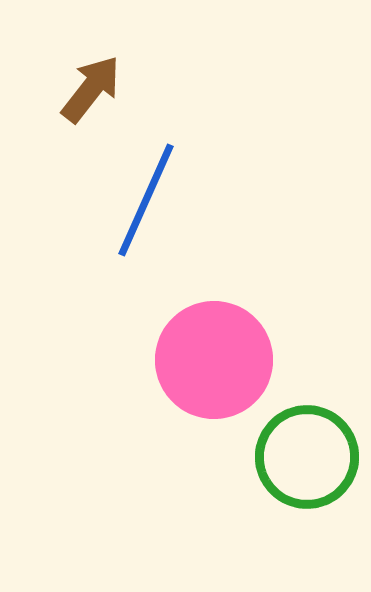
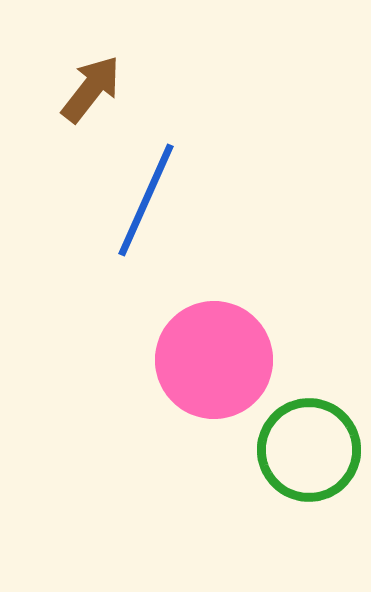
green circle: moved 2 px right, 7 px up
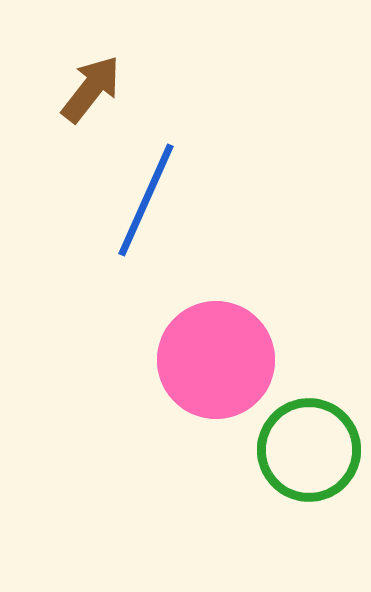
pink circle: moved 2 px right
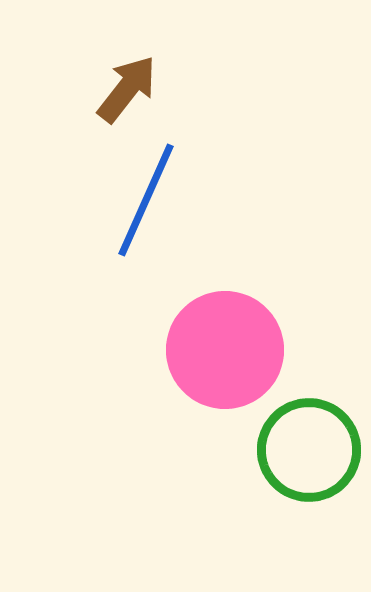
brown arrow: moved 36 px right
pink circle: moved 9 px right, 10 px up
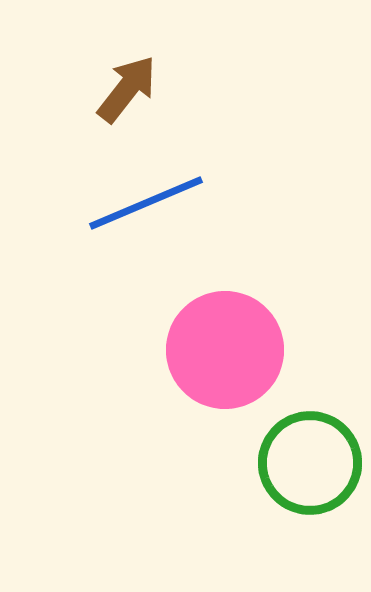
blue line: moved 3 px down; rotated 43 degrees clockwise
green circle: moved 1 px right, 13 px down
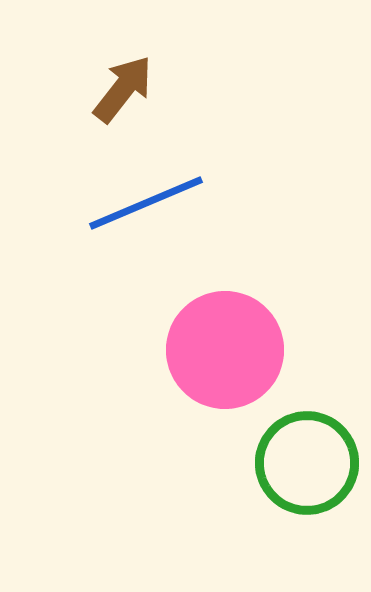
brown arrow: moved 4 px left
green circle: moved 3 px left
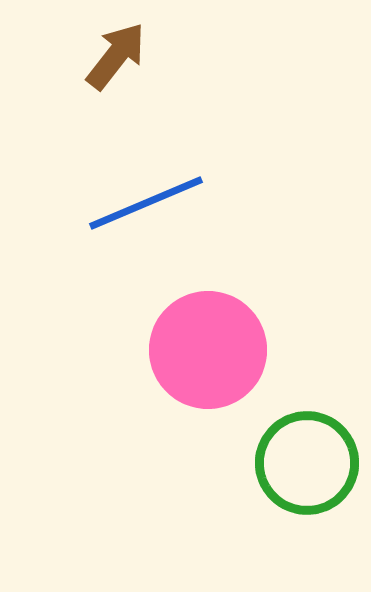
brown arrow: moved 7 px left, 33 px up
pink circle: moved 17 px left
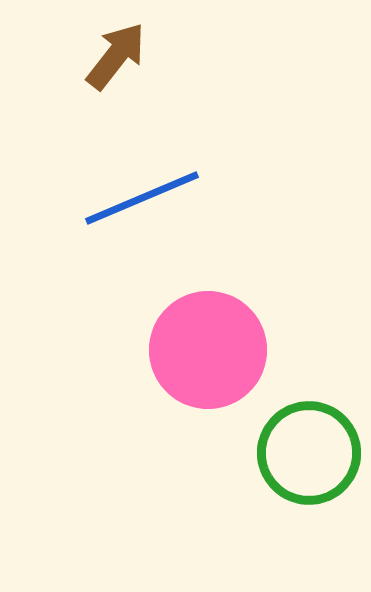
blue line: moved 4 px left, 5 px up
green circle: moved 2 px right, 10 px up
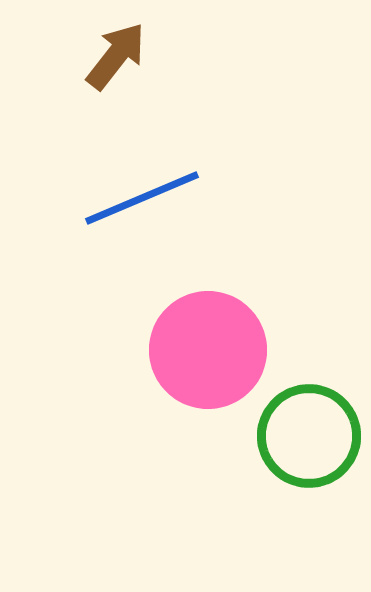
green circle: moved 17 px up
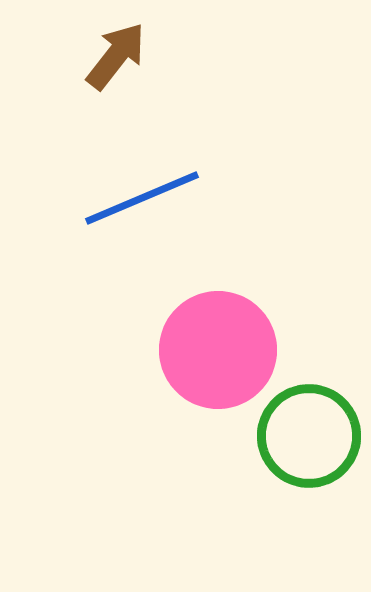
pink circle: moved 10 px right
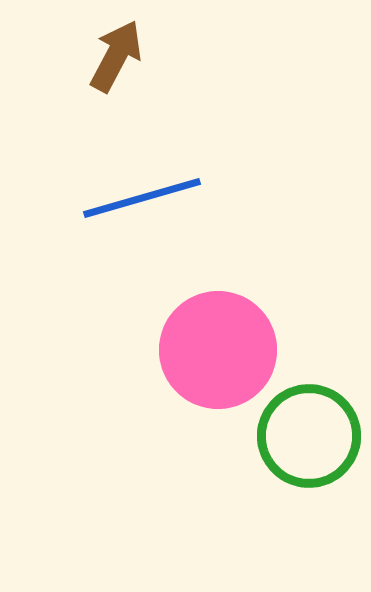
brown arrow: rotated 10 degrees counterclockwise
blue line: rotated 7 degrees clockwise
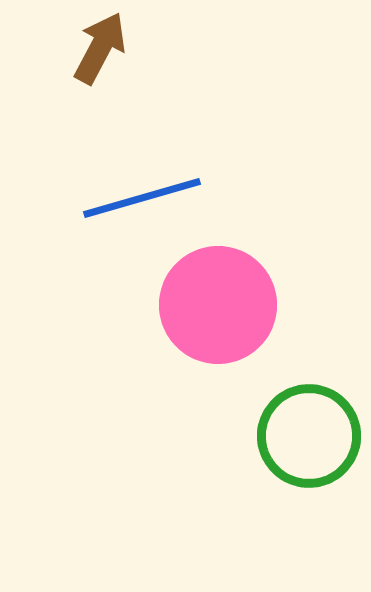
brown arrow: moved 16 px left, 8 px up
pink circle: moved 45 px up
